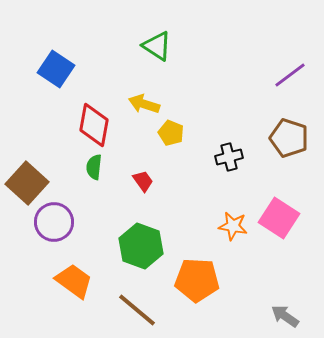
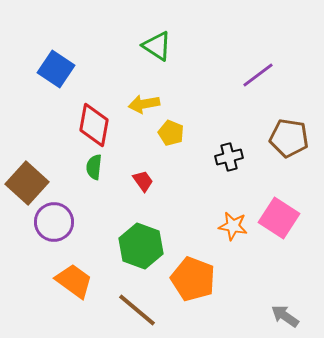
purple line: moved 32 px left
yellow arrow: rotated 28 degrees counterclockwise
brown pentagon: rotated 9 degrees counterclockwise
orange pentagon: moved 4 px left, 1 px up; rotated 18 degrees clockwise
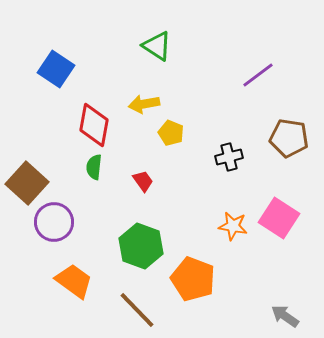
brown line: rotated 6 degrees clockwise
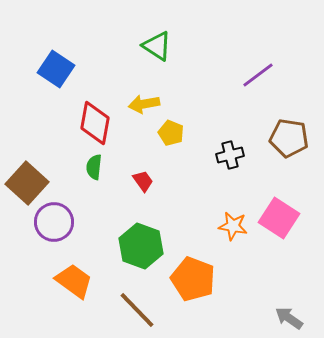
red diamond: moved 1 px right, 2 px up
black cross: moved 1 px right, 2 px up
gray arrow: moved 4 px right, 2 px down
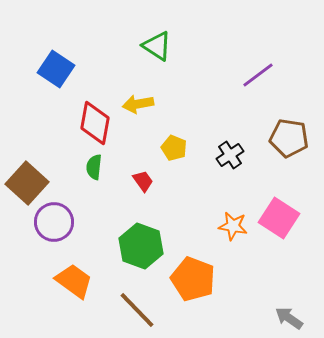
yellow arrow: moved 6 px left
yellow pentagon: moved 3 px right, 15 px down
black cross: rotated 20 degrees counterclockwise
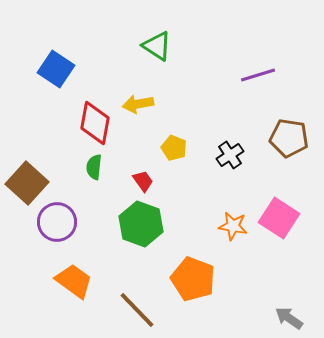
purple line: rotated 20 degrees clockwise
purple circle: moved 3 px right
green hexagon: moved 22 px up
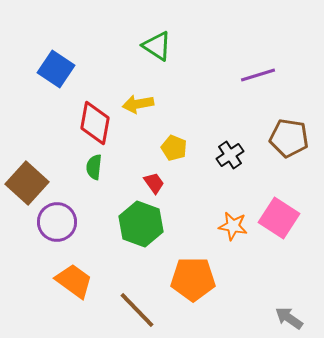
red trapezoid: moved 11 px right, 2 px down
orange pentagon: rotated 21 degrees counterclockwise
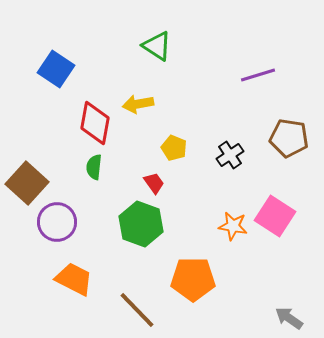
pink square: moved 4 px left, 2 px up
orange trapezoid: moved 2 px up; rotated 9 degrees counterclockwise
